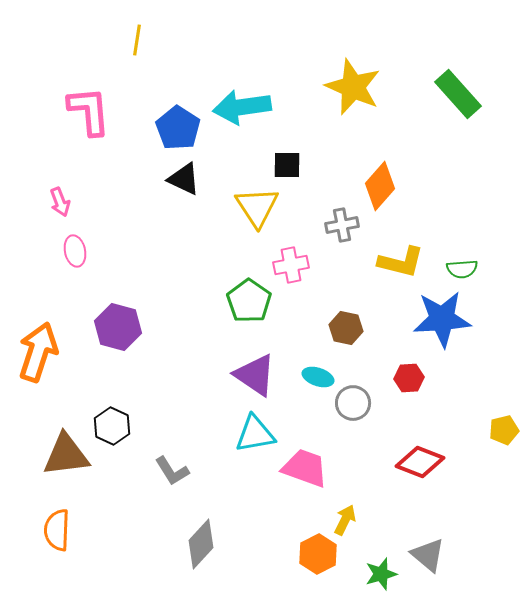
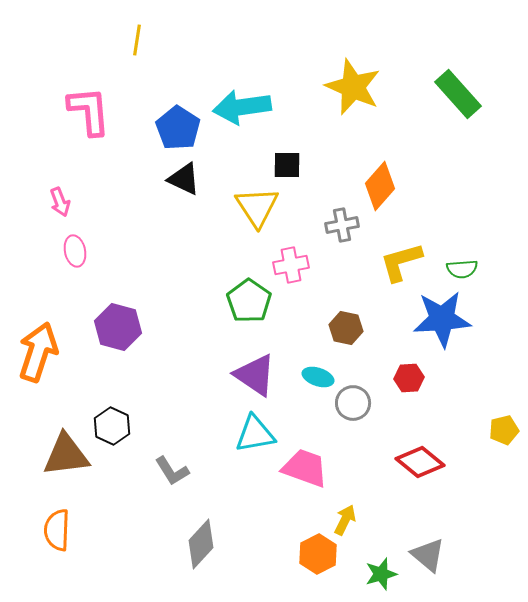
yellow L-shape: rotated 150 degrees clockwise
red diamond: rotated 18 degrees clockwise
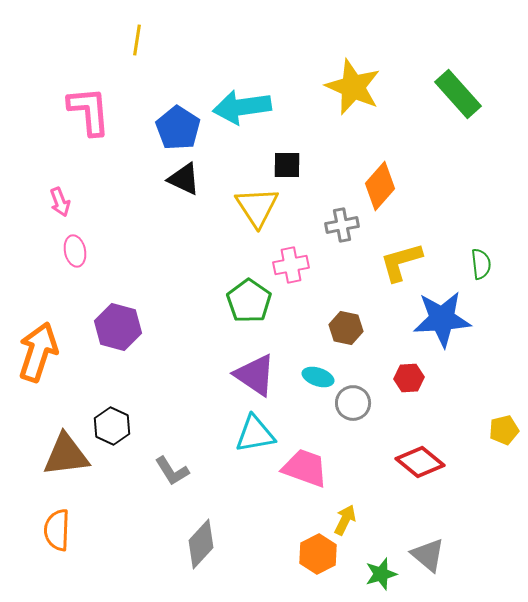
green semicircle: moved 19 px right, 5 px up; rotated 92 degrees counterclockwise
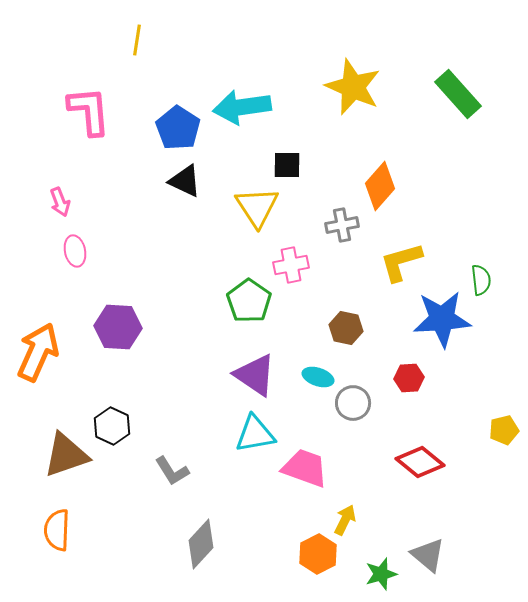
black triangle: moved 1 px right, 2 px down
green semicircle: moved 16 px down
purple hexagon: rotated 12 degrees counterclockwise
orange arrow: rotated 6 degrees clockwise
brown triangle: rotated 12 degrees counterclockwise
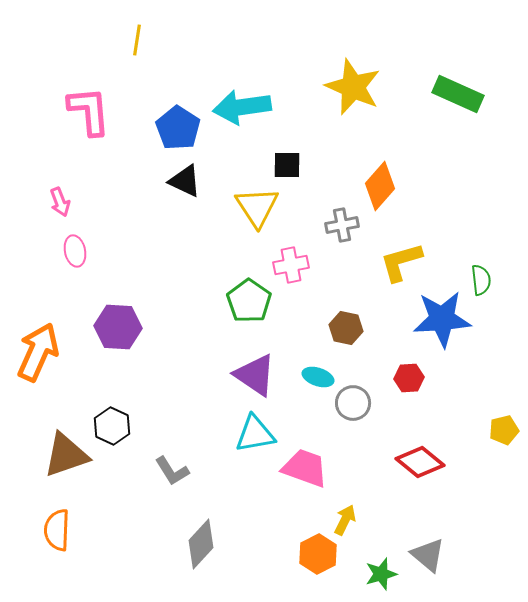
green rectangle: rotated 24 degrees counterclockwise
